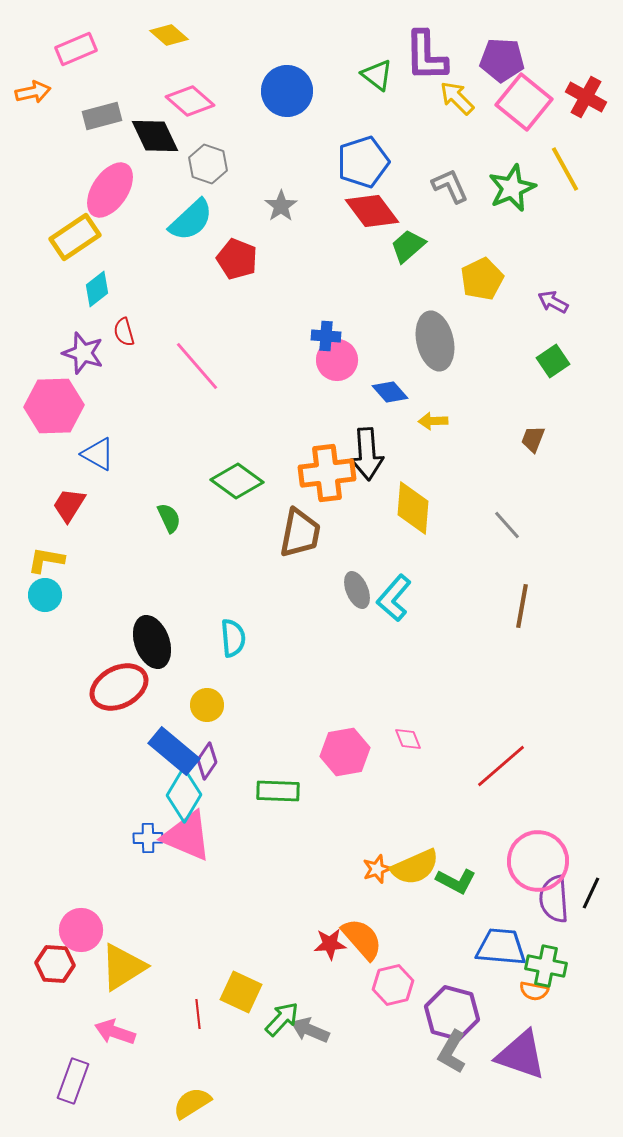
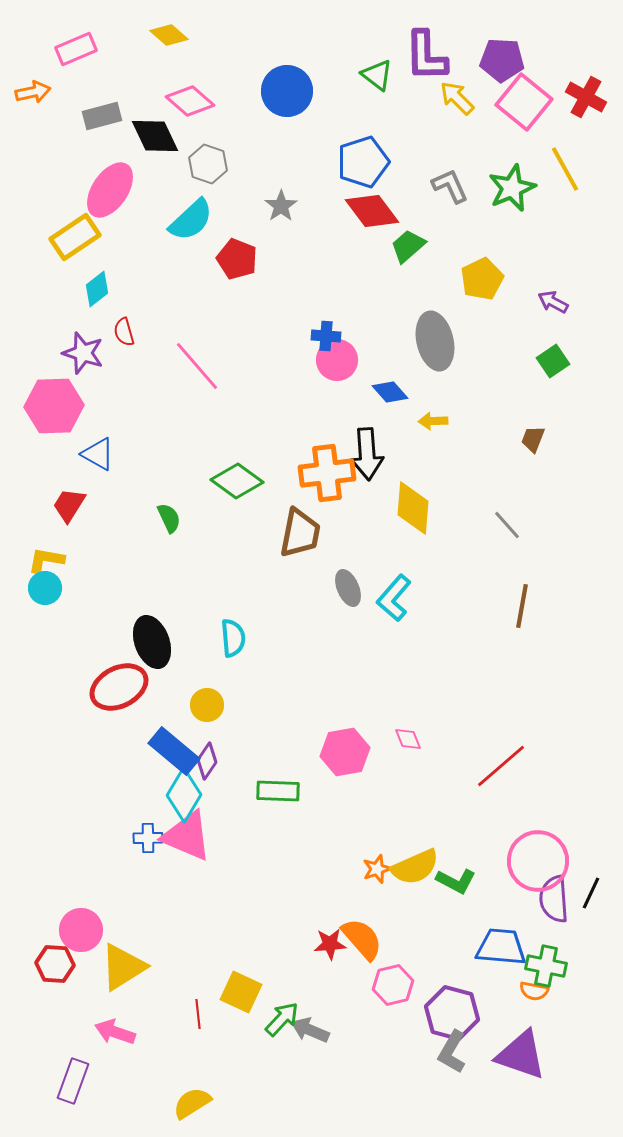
gray ellipse at (357, 590): moved 9 px left, 2 px up
cyan circle at (45, 595): moved 7 px up
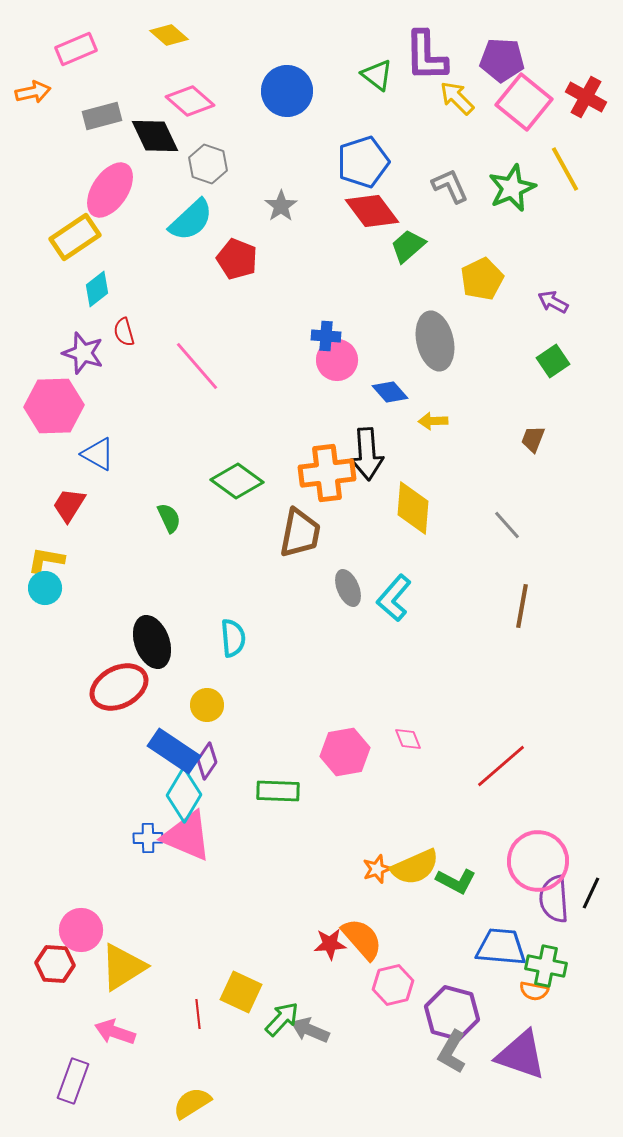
blue rectangle at (174, 751): rotated 6 degrees counterclockwise
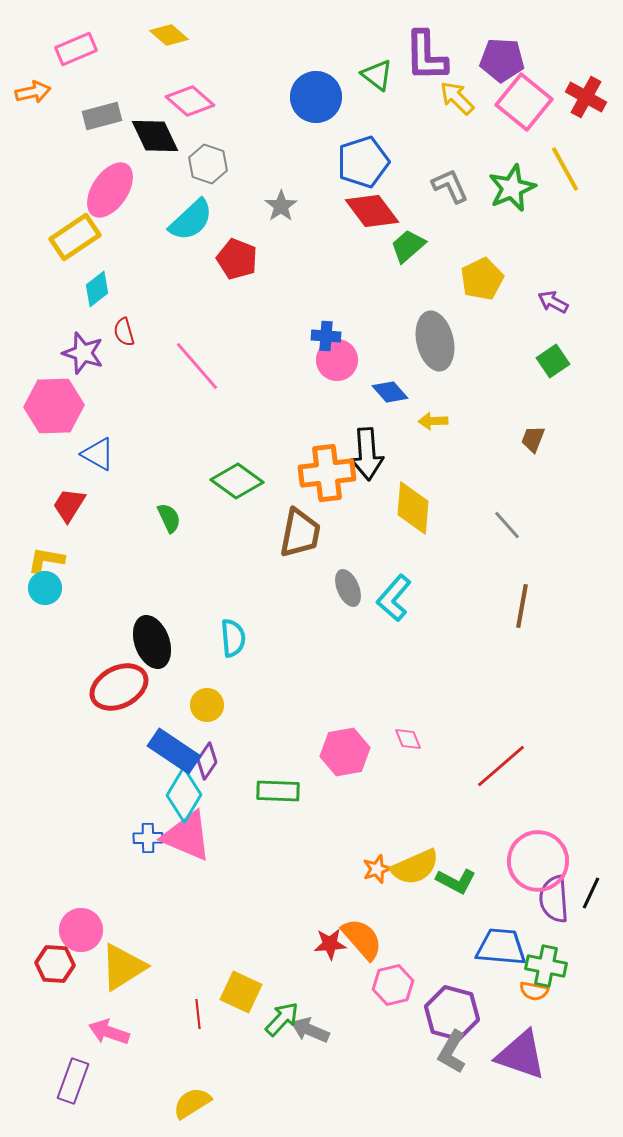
blue circle at (287, 91): moved 29 px right, 6 px down
pink arrow at (115, 1032): moved 6 px left
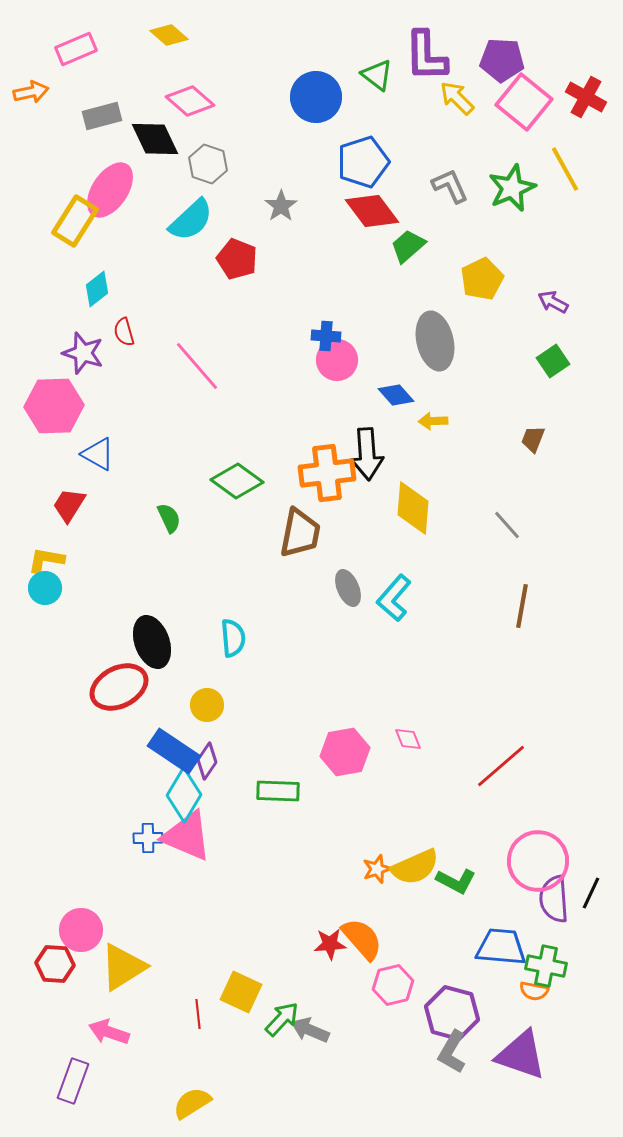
orange arrow at (33, 92): moved 2 px left
black diamond at (155, 136): moved 3 px down
yellow rectangle at (75, 237): moved 16 px up; rotated 24 degrees counterclockwise
blue diamond at (390, 392): moved 6 px right, 3 px down
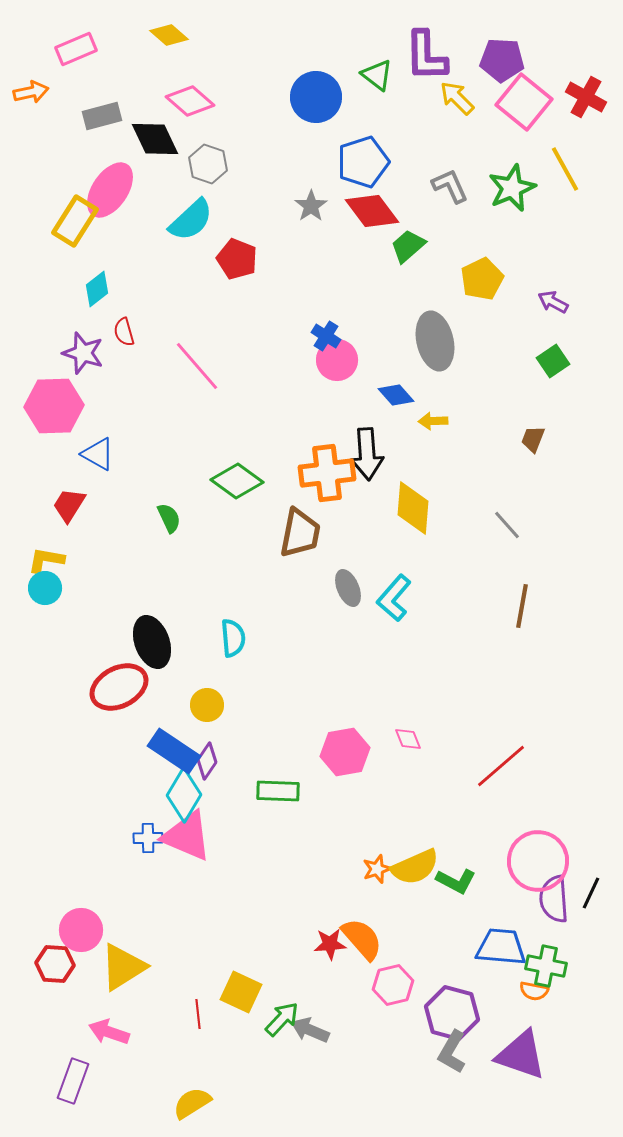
gray star at (281, 206): moved 30 px right
blue cross at (326, 336): rotated 28 degrees clockwise
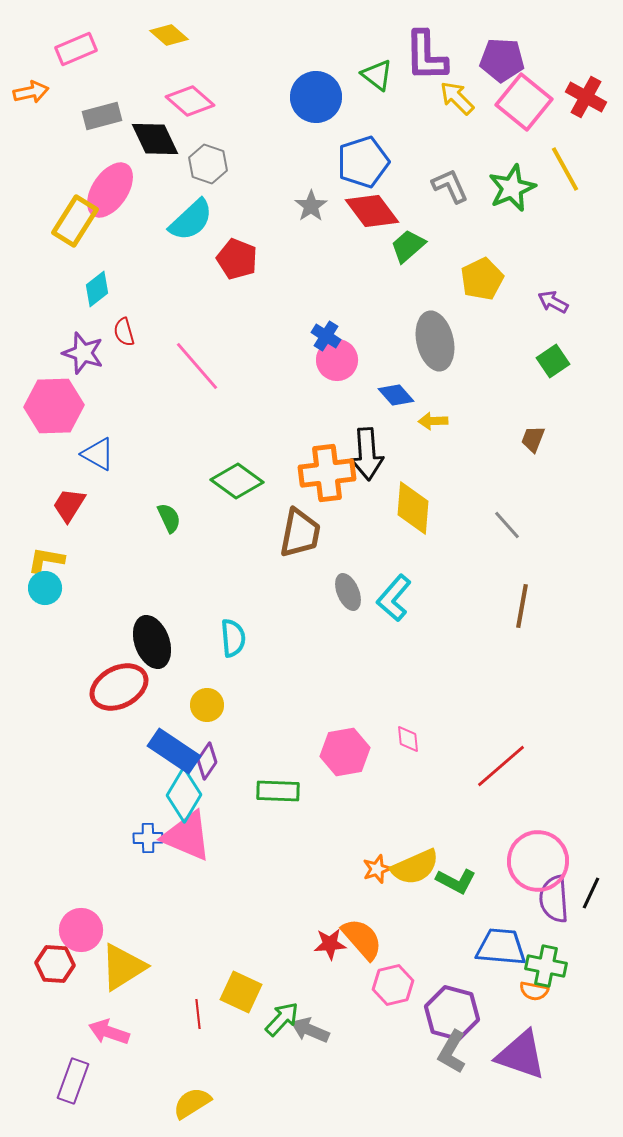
gray ellipse at (348, 588): moved 4 px down
pink diamond at (408, 739): rotated 16 degrees clockwise
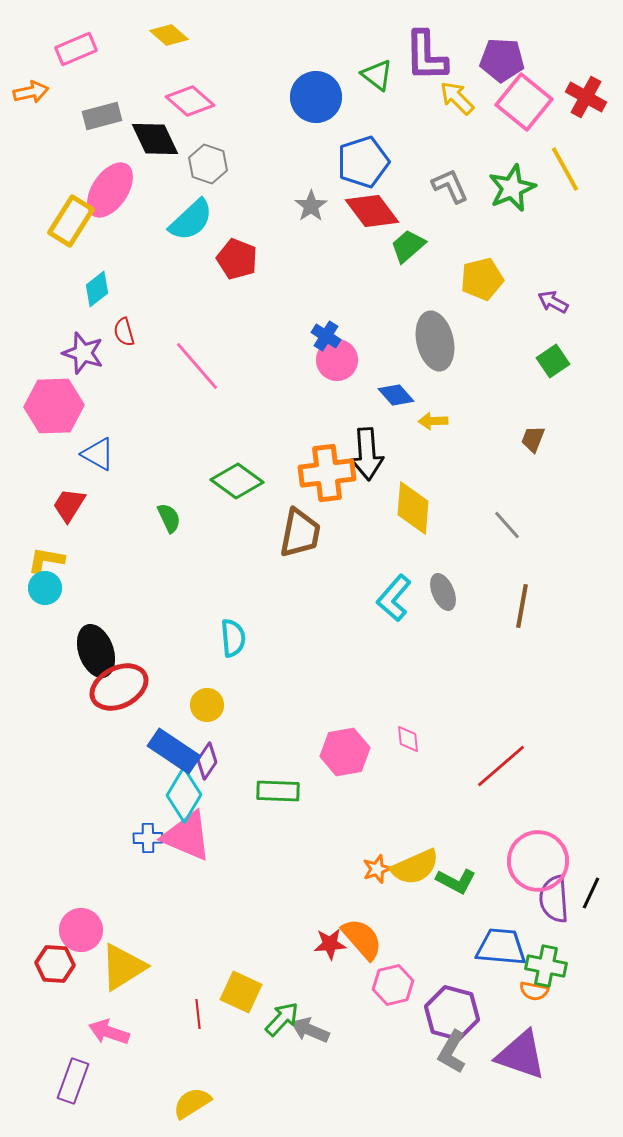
yellow rectangle at (75, 221): moved 4 px left
yellow pentagon at (482, 279): rotated 12 degrees clockwise
gray ellipse at (348, 592): moved 95 px right
black ellipse at (152, 642): moved 56 px left, 9 px down
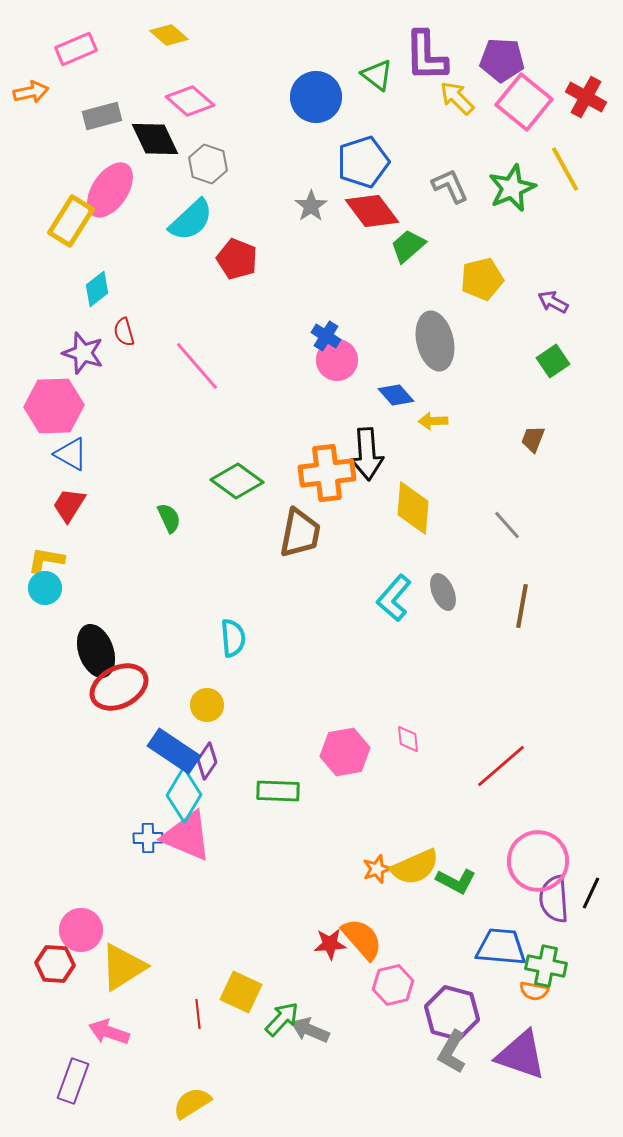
blue triangle at (98, 454): moved 27 px left
